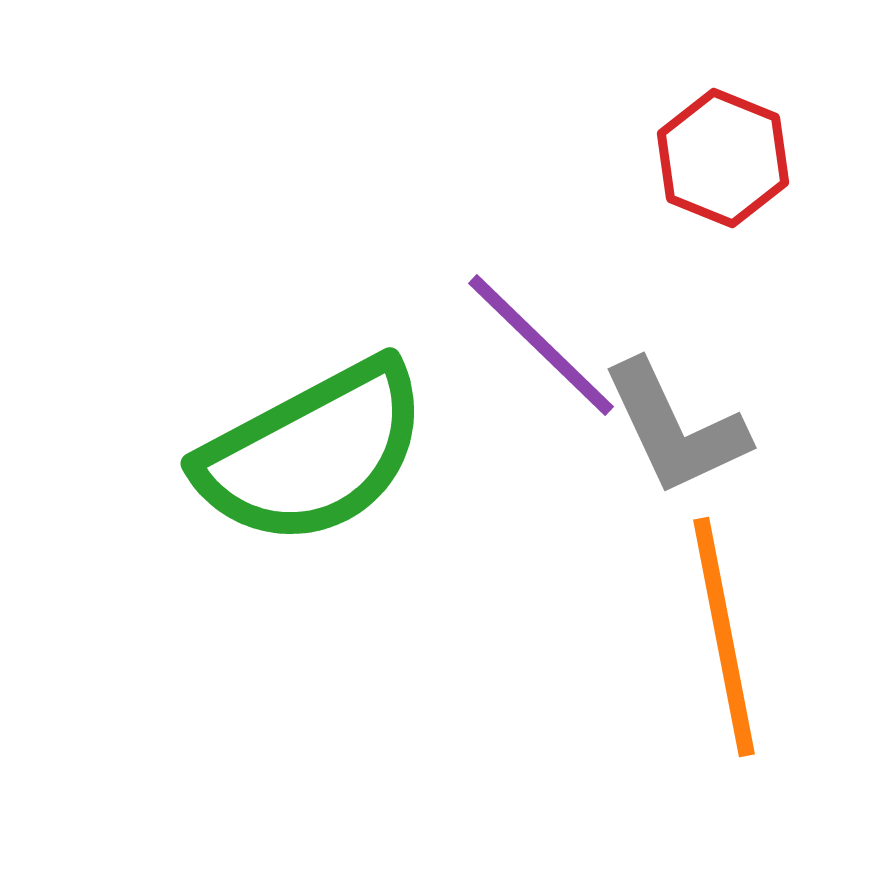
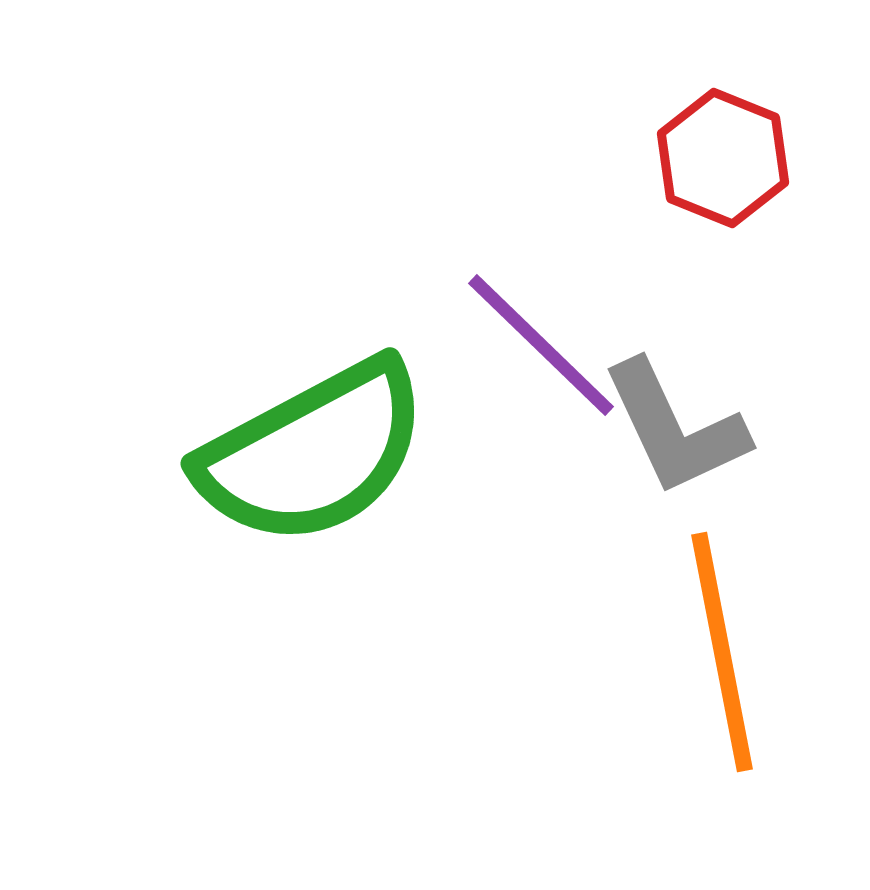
orange line: moved 2 px left, 15 px down
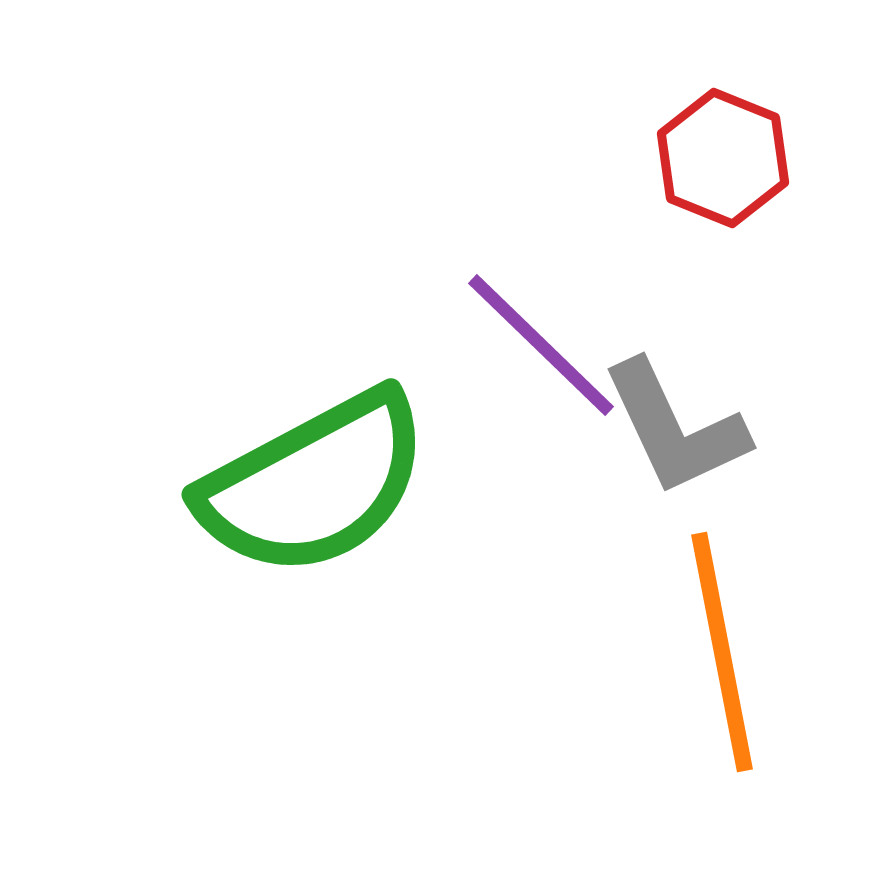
green semicircle: moved 1 px right, 31 px down
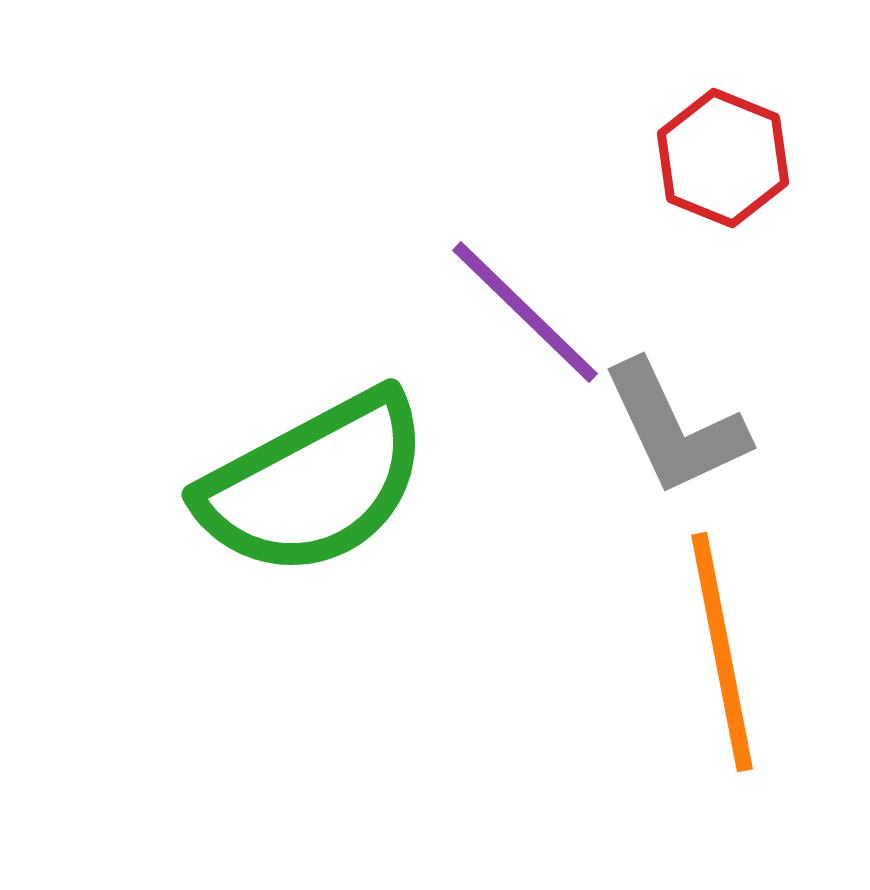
purple line: moved 16 px left, 33 px up
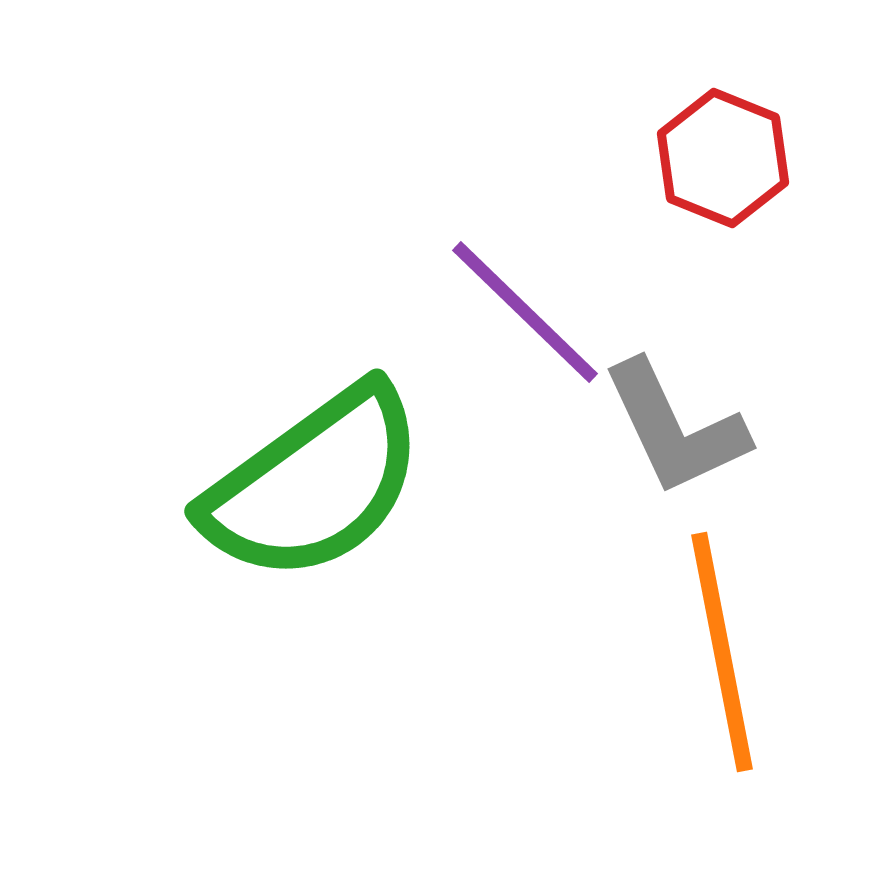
green semicircle: rotated 8 degrees counterclockwise
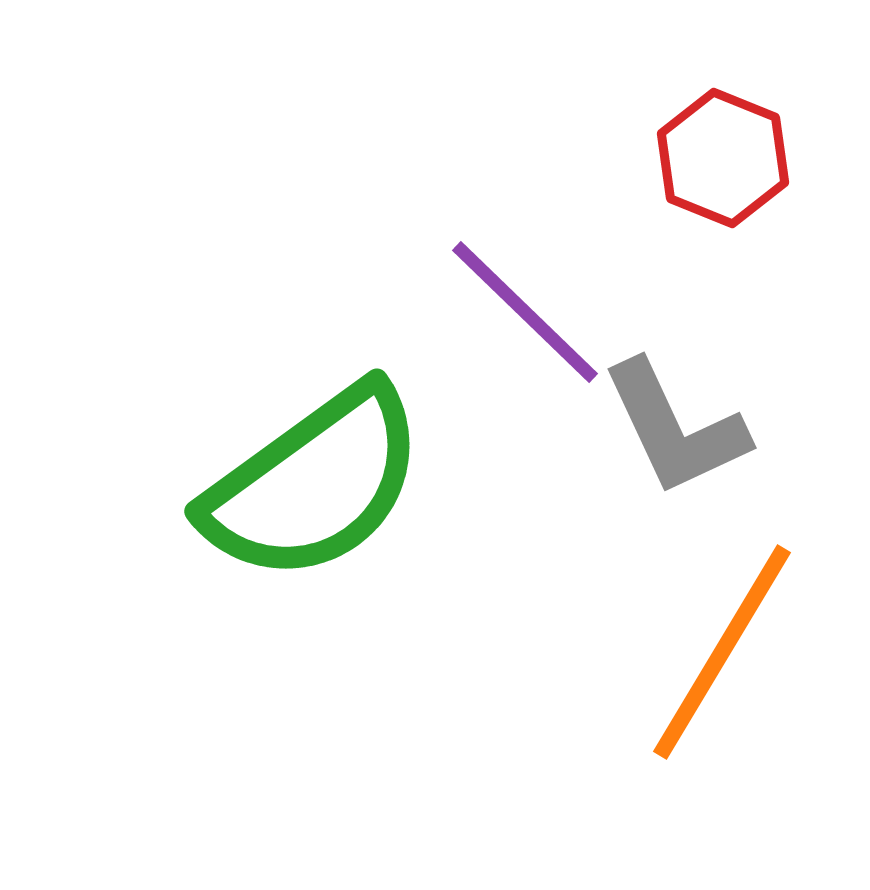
orange line: rotated 42 degrees clockwise
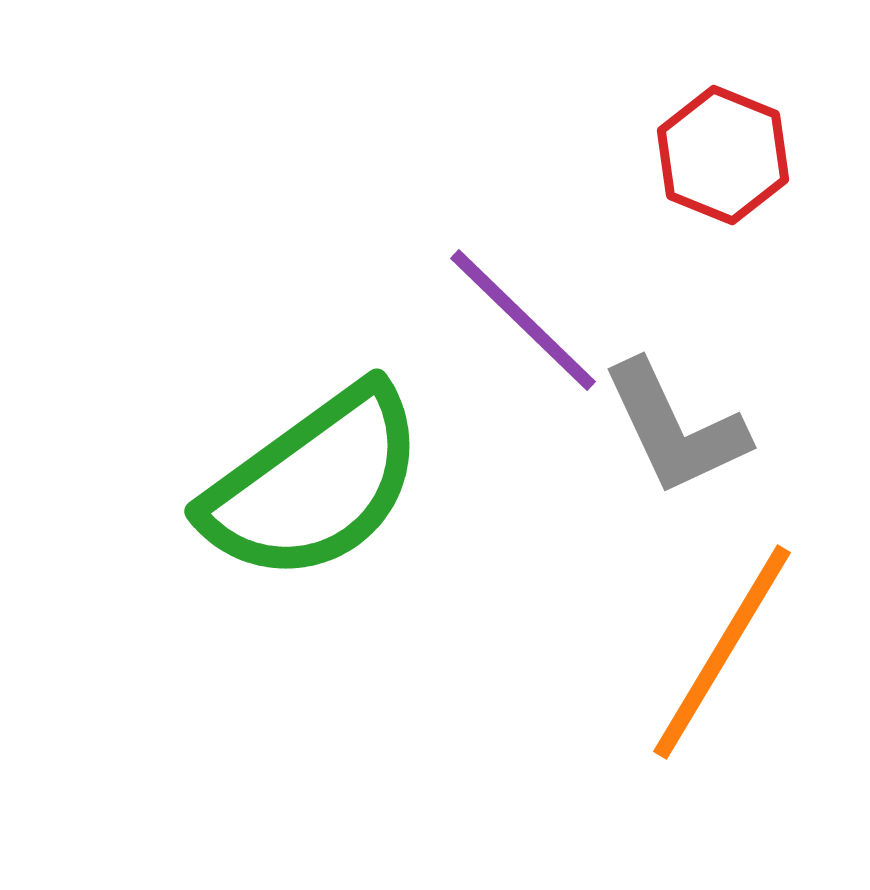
red hexagon: moved 3 px up
purple line: moved 2 px left, 8 px down
